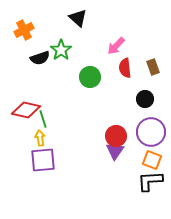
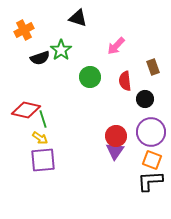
black triangle: rotated 24 degrees counterclockwise
red semicircle: moved 13 px down
yellow arrow: rotated 133 degrees clockwise
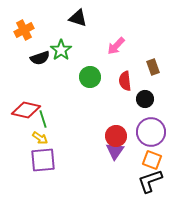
black L-shape: rotated 16 degrees counterclockwise
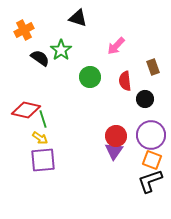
black semicircle: rotated 126 degrees counterclockwise
purple circle: moved 3 px down
purple triangle: moved 1 px left
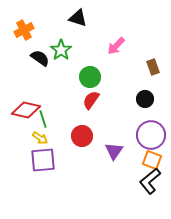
red semicircle: moved 34 px left, 19 px down; rotated 42 degrees clockwise
red circle: moved 34 px left
black L-shape: rotated 20 degrees counterclockwise
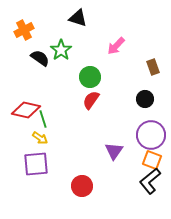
red circle: moved 50 px down
purple square: moved 7 px left, 4 px down
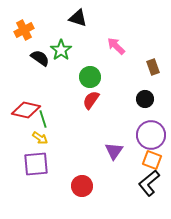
pink arrow: rotated 90 degrees clockwise
black L-shape: moved 1 px left, 2 px down
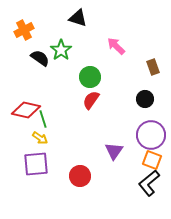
red circle: moved 2 px left, 10 px up
